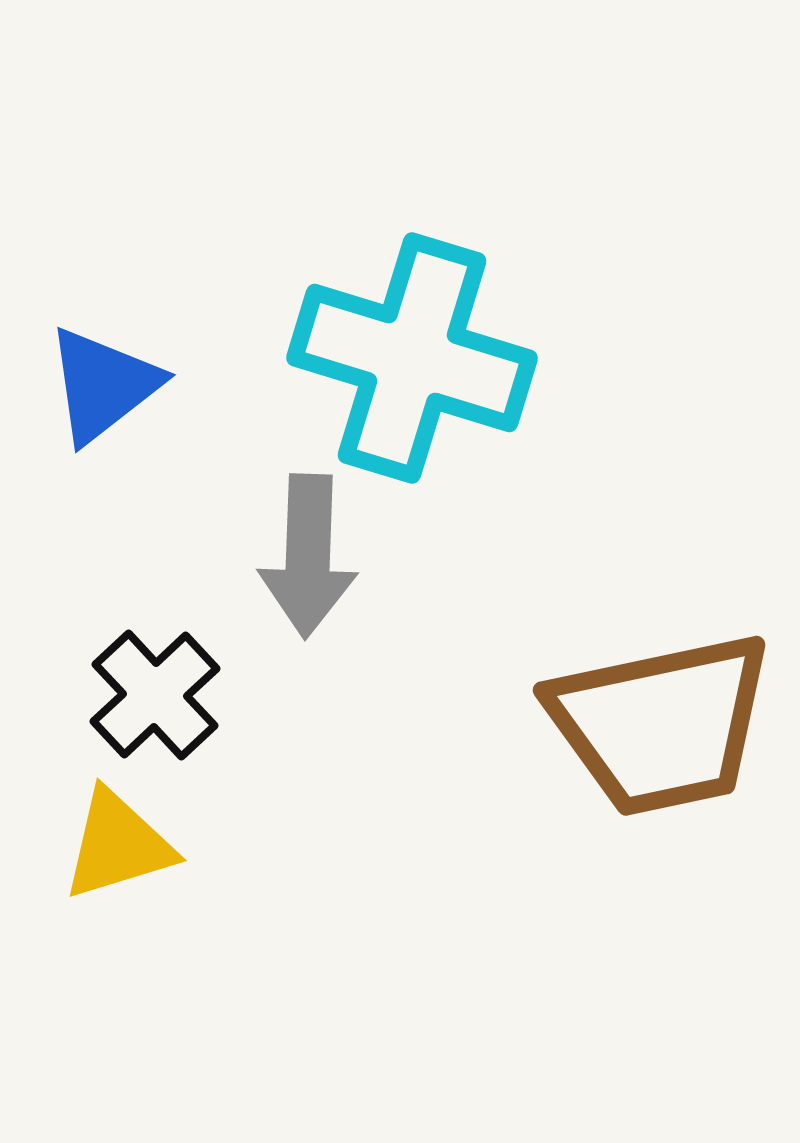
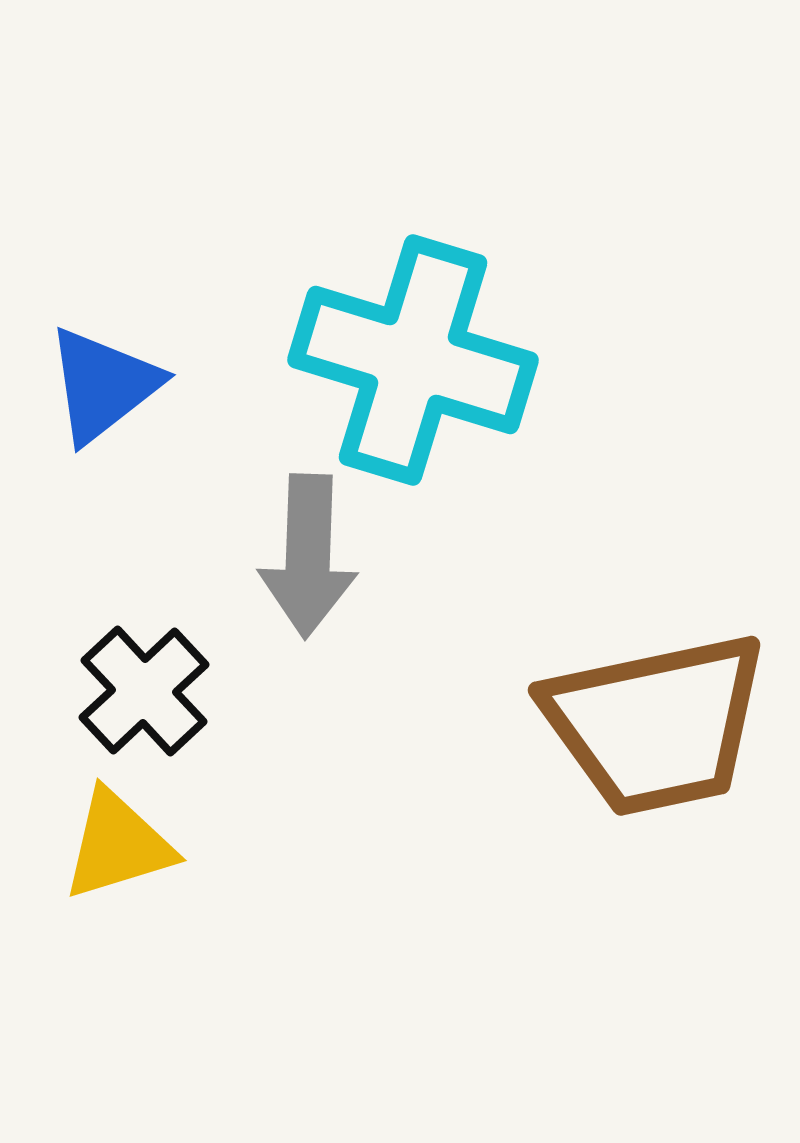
cyan cross: moved 1 px right, 2 px down
black cross: moved 11 px left, 4 px up
brown trapezoid: moved 5 px left
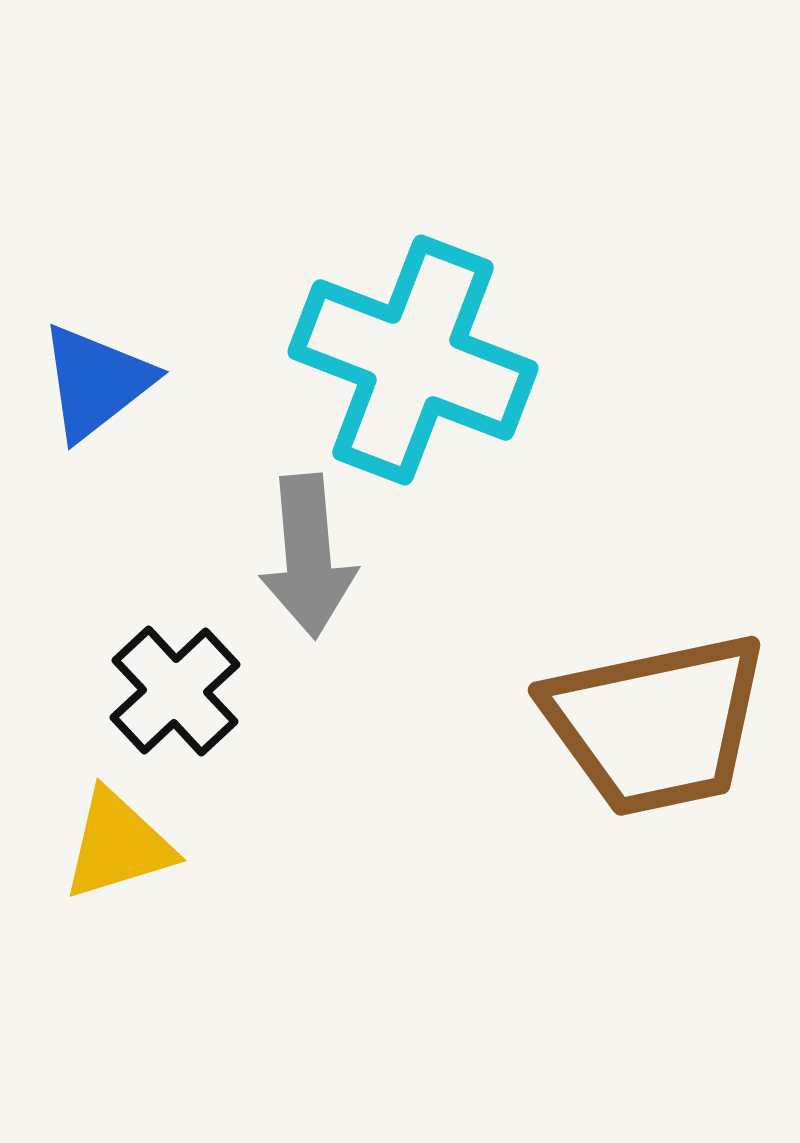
cyan cross: rotated 4 degrees clockwise
blue triangle: moved 7 px left, 3 px up
gray arrow: rotated 7 degrees counterclockwise
black cross: moved 31 px right
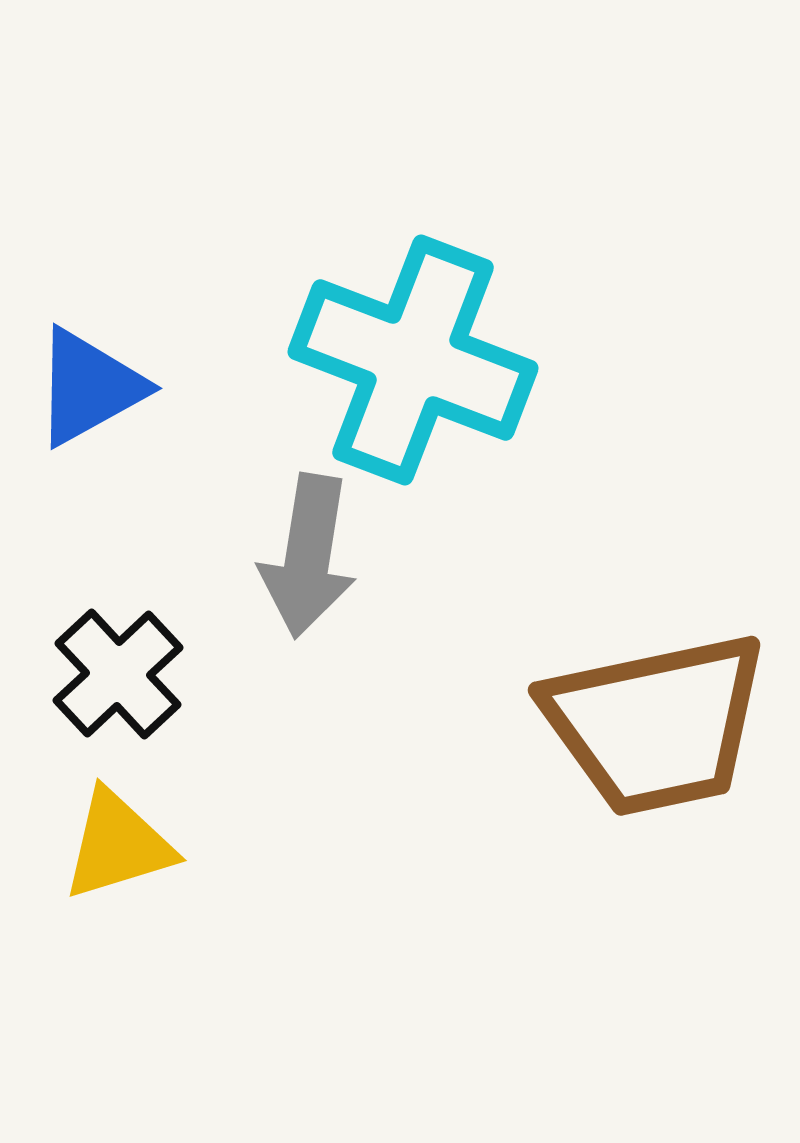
blue triangle: moved 7 px left, 5 px down; rotated 9 degrees clockwise
gray arrow: rotated 14 degrees clockwise
black cross: moved 57 px left, 17 px up
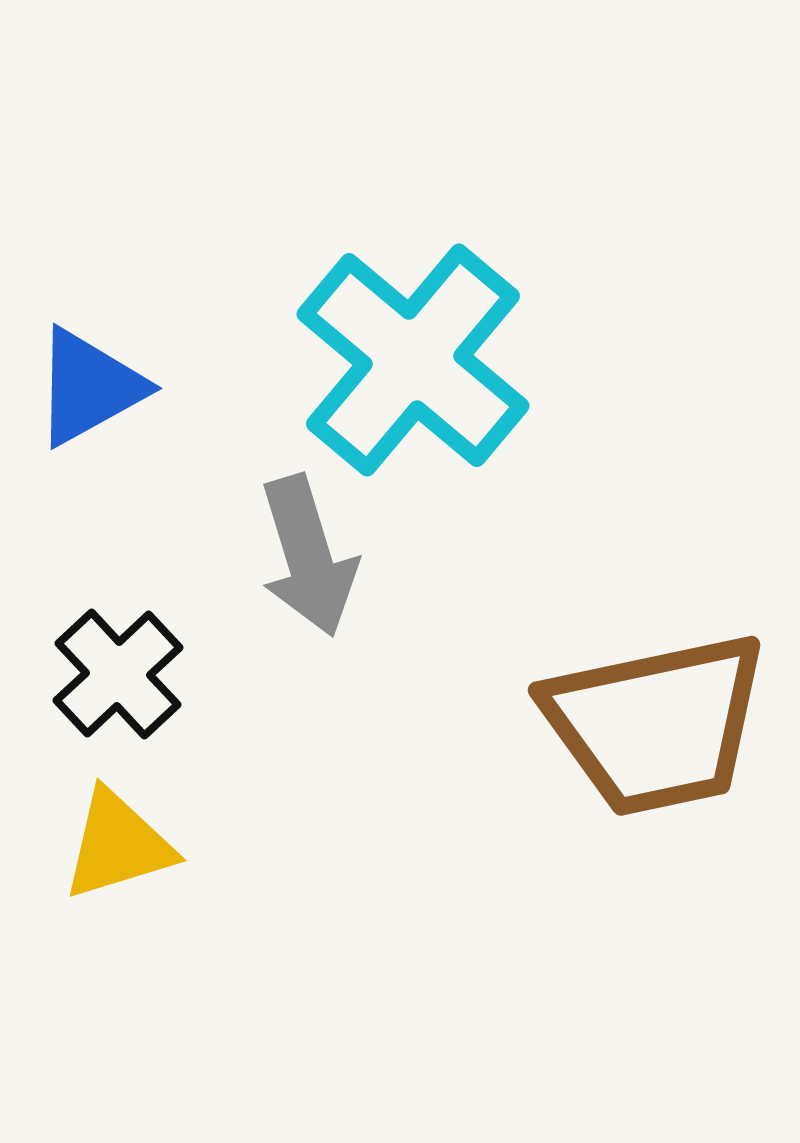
cyan cross: rotated 19 degrees clockwise
gray arrow: rotated 26 degrees counterclockwise
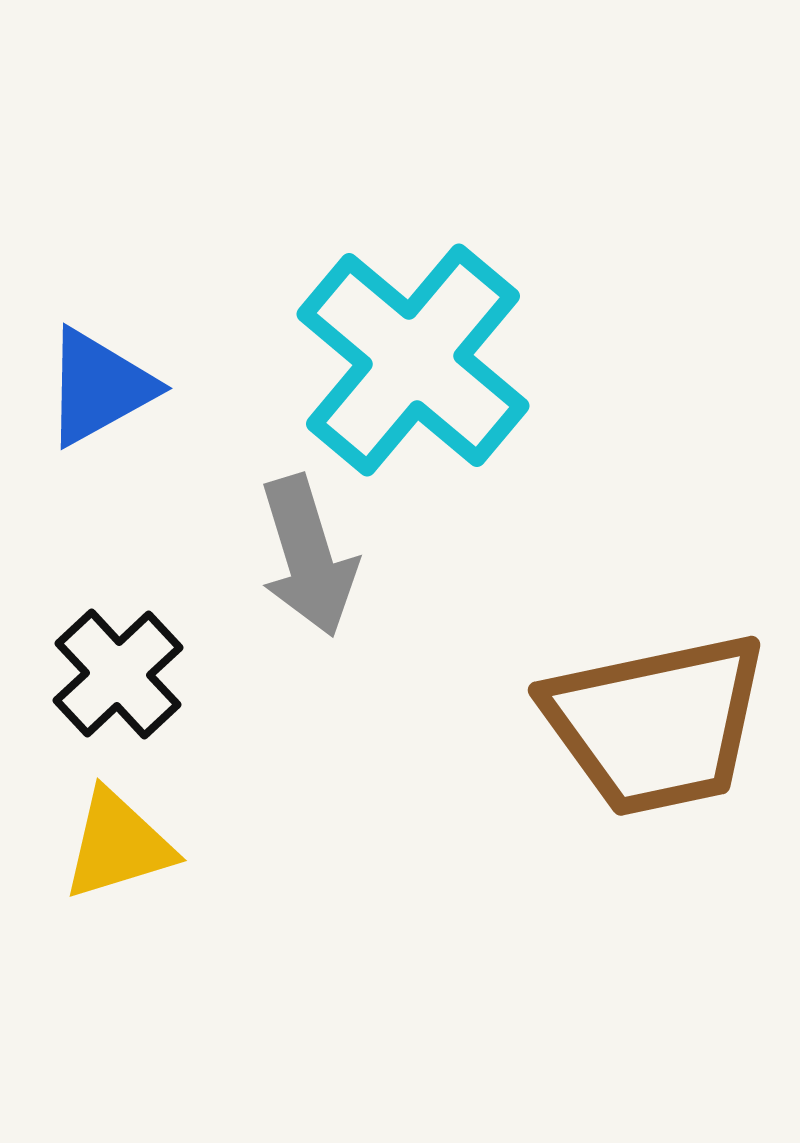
blue triangle: moved 10 px right
